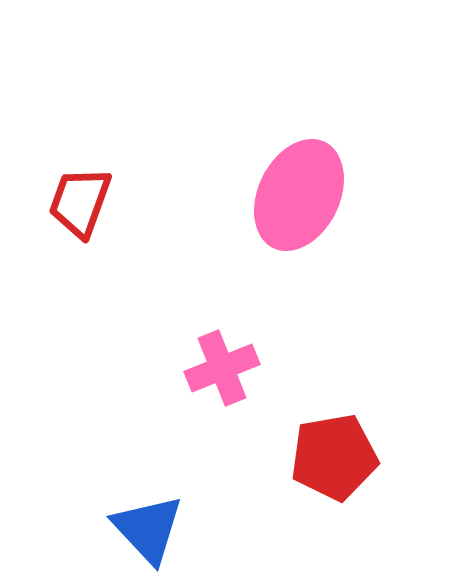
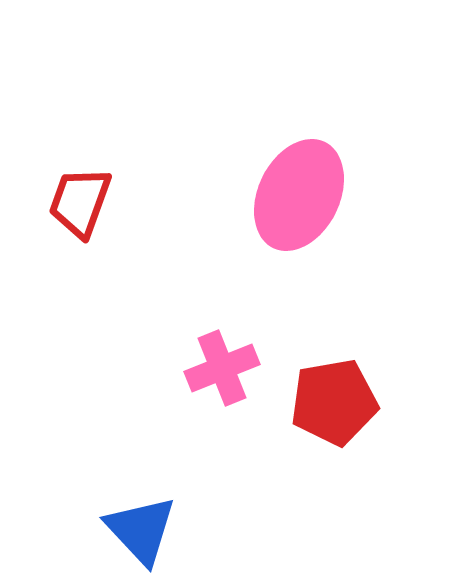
red pentagon: moved 55 px up
blue triangle: moved 7 px left, 1 px down
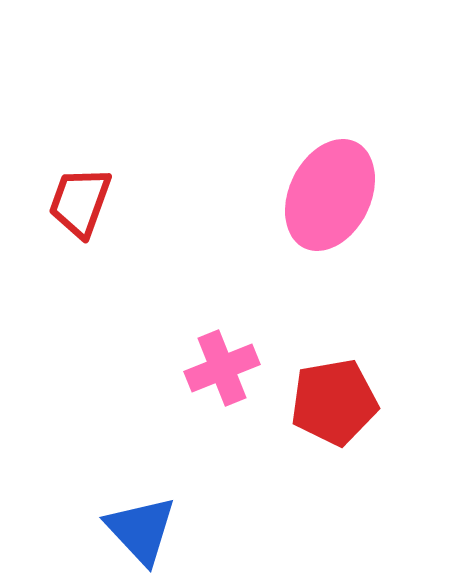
pink ellipse: moved 31 px right
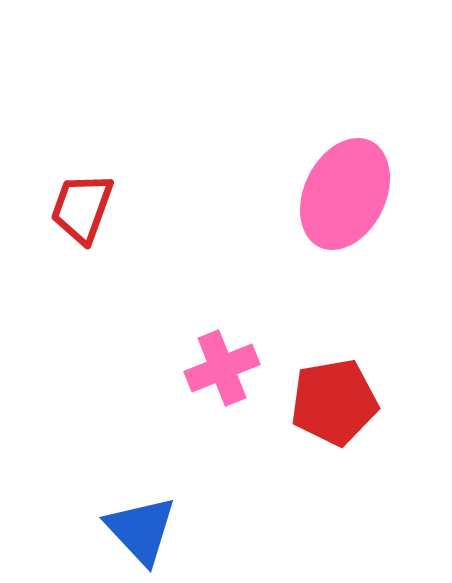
pink ellipse: moved 15 px right, 1 px up
red trapezoid: moved 2 px right, 6 px down
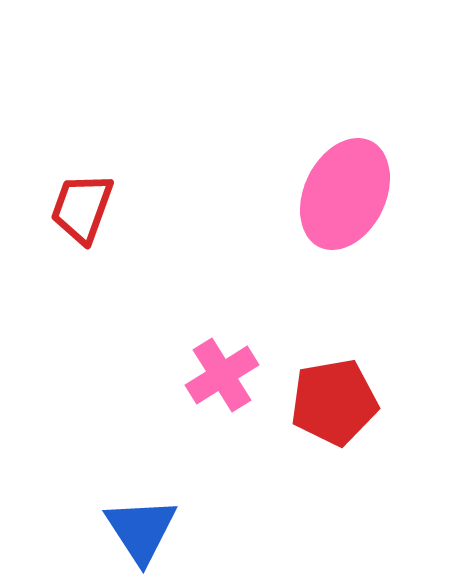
pink cross: moved 7 px down; rotated 10 degrees counterclockwise
blue triangle: rotated 10 degrees clockwise
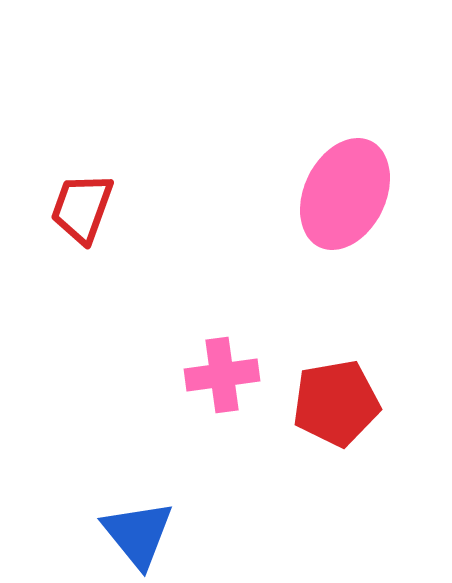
pink cross: rotated 24 degrees clockwise
red pentagon: moved 2 px right, 1 px down
blue triangle: moved 3 px left, 4 px down; rotated 6 degrees counterclockwise
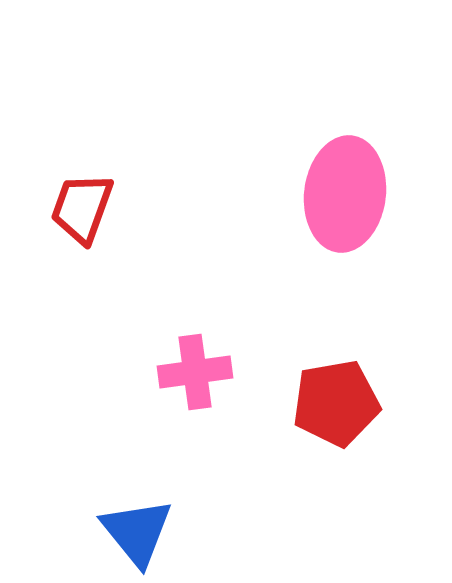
pink ellipse: rotated 19 degrees counterclockwise
pink cross: moved 27 px left, 3 px up
blue triangle: moved 1 px left, 2 px up
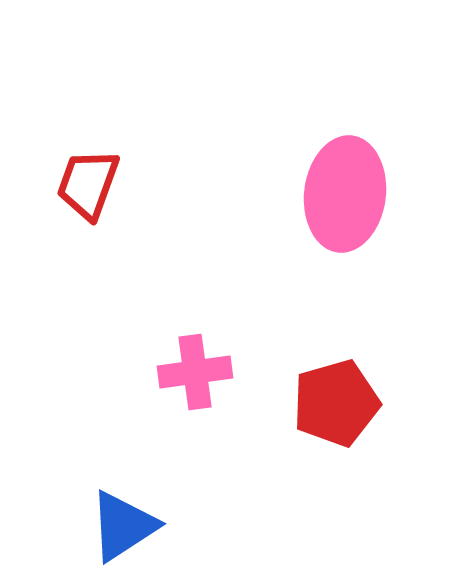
red trapezoid: moved 6 px right, 24 px up
red pentagon: rotated 6 degrees counterclockwise
blue triangle: moved 14 px left, 6 px up; rotated 36 degrees clockwise
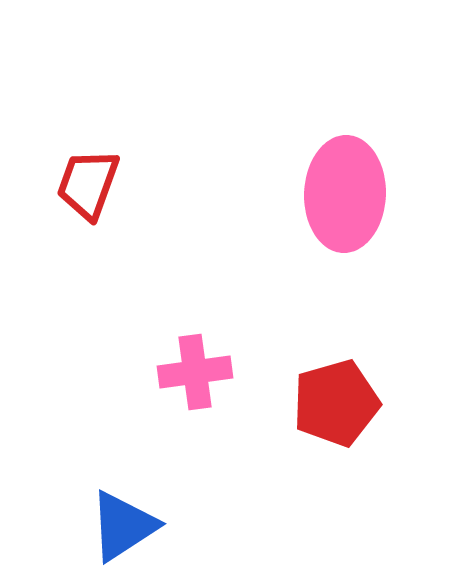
pink ellipse: rotated 5 degrees counterclockwise
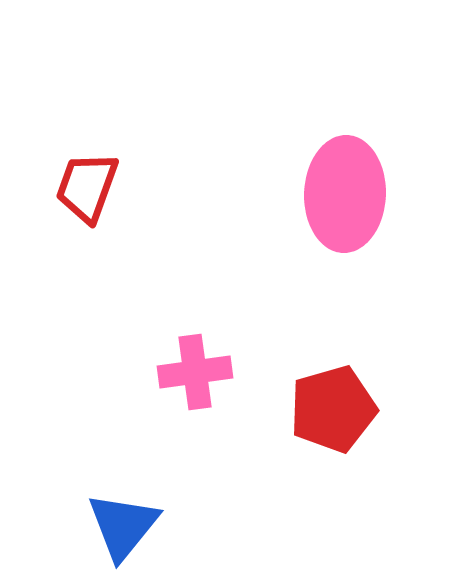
red trapezoid: moved 1 px left, 3 px down
red pentagon: moved 3 px left, 6 px down
blue triangle: rotated 18 degrees counterclockwise
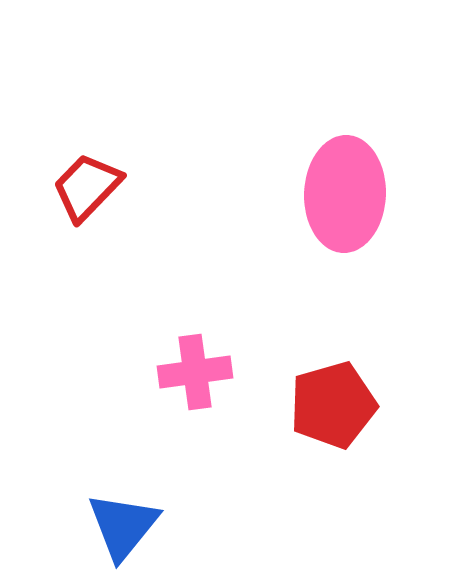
red trapezoid: rotated 24 degrees clockwise
red pentagon: moved 4 px up
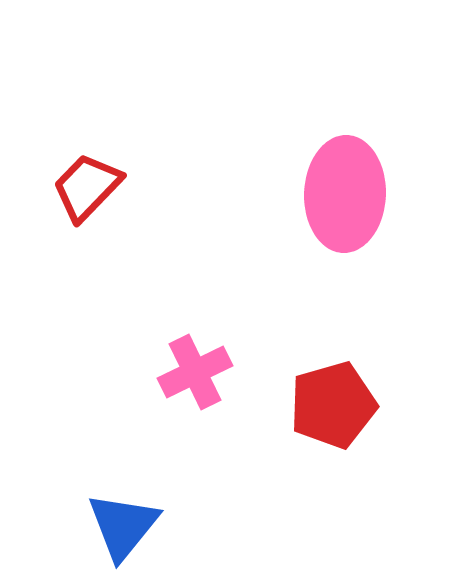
pink cross: rotated 18 degrees counterclockwise
